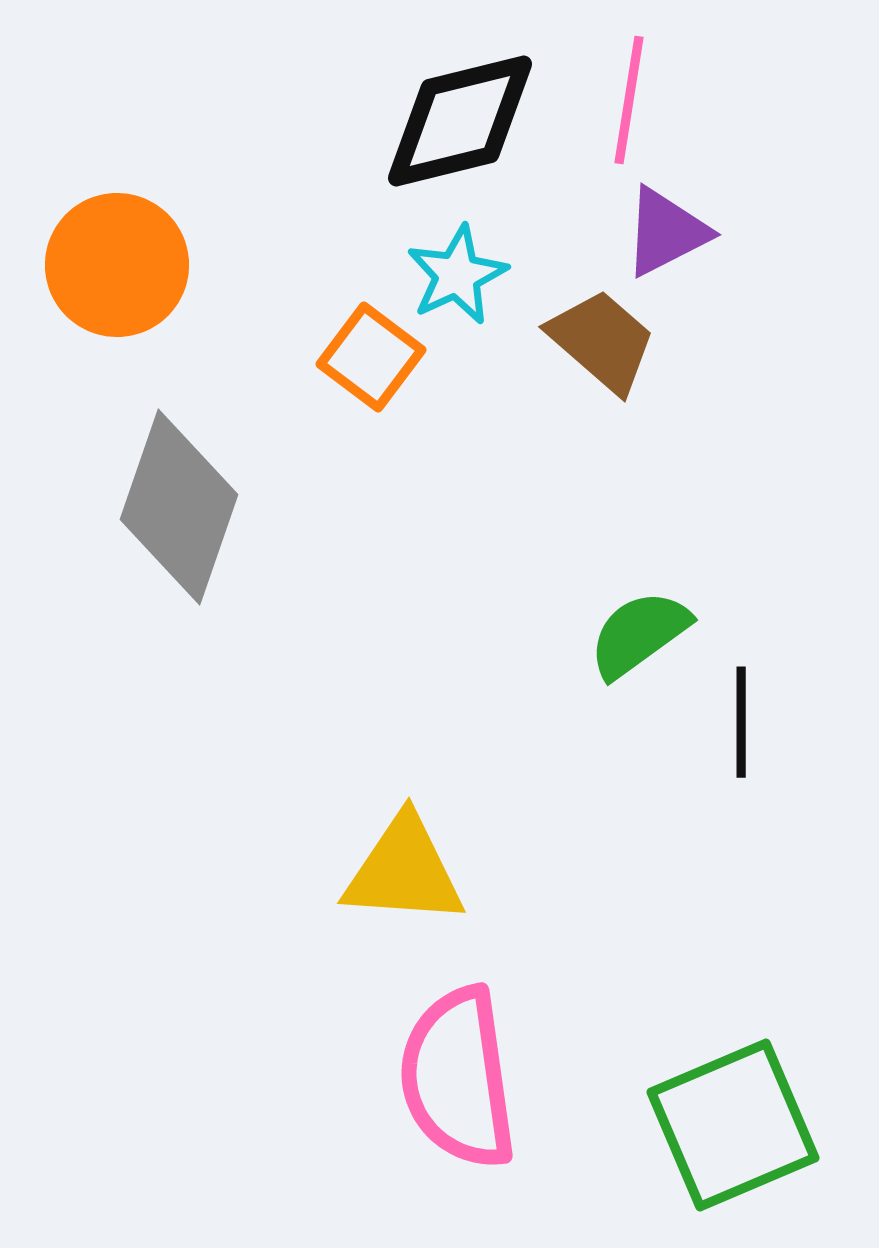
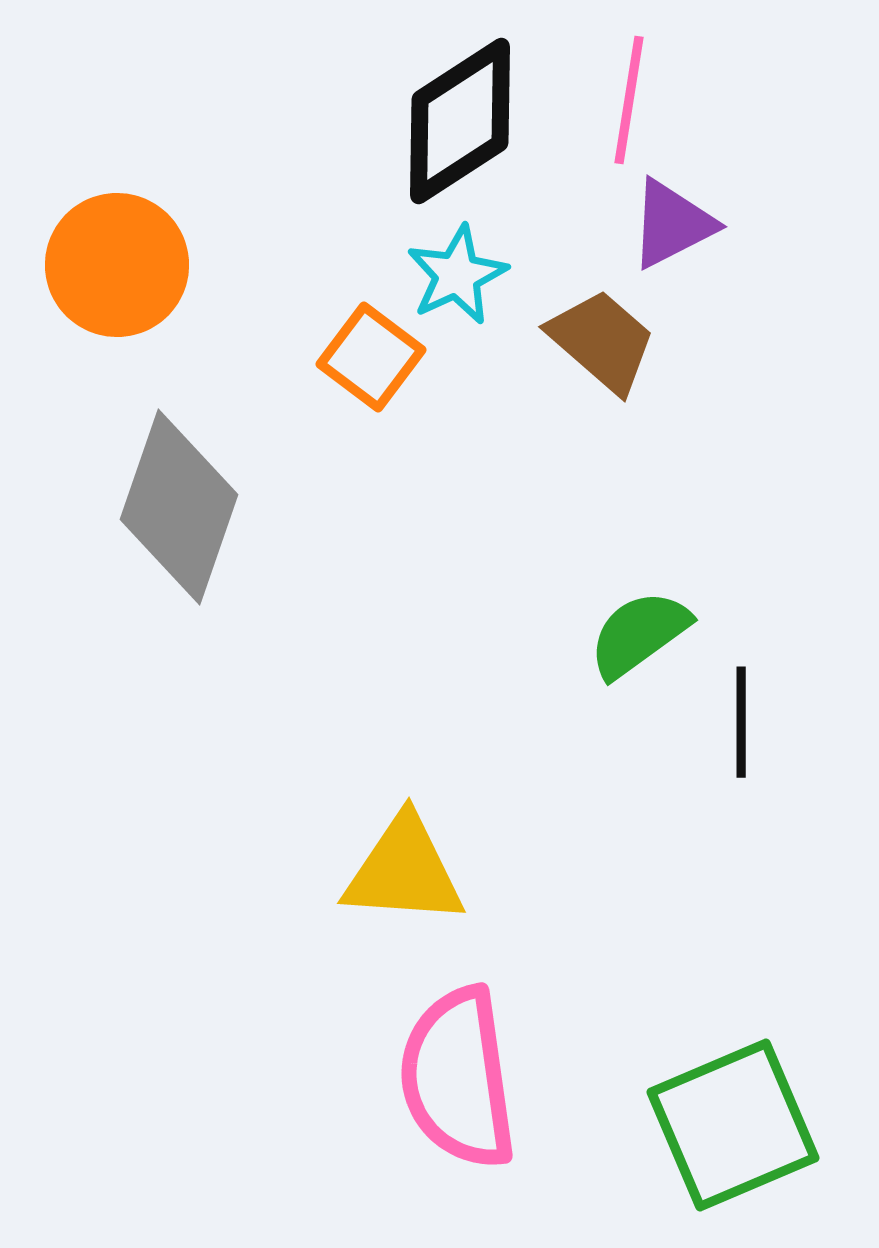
black diamond: rotated 19 degrees counterclockwise
purple triangle: moved 6 px right, 8 px up
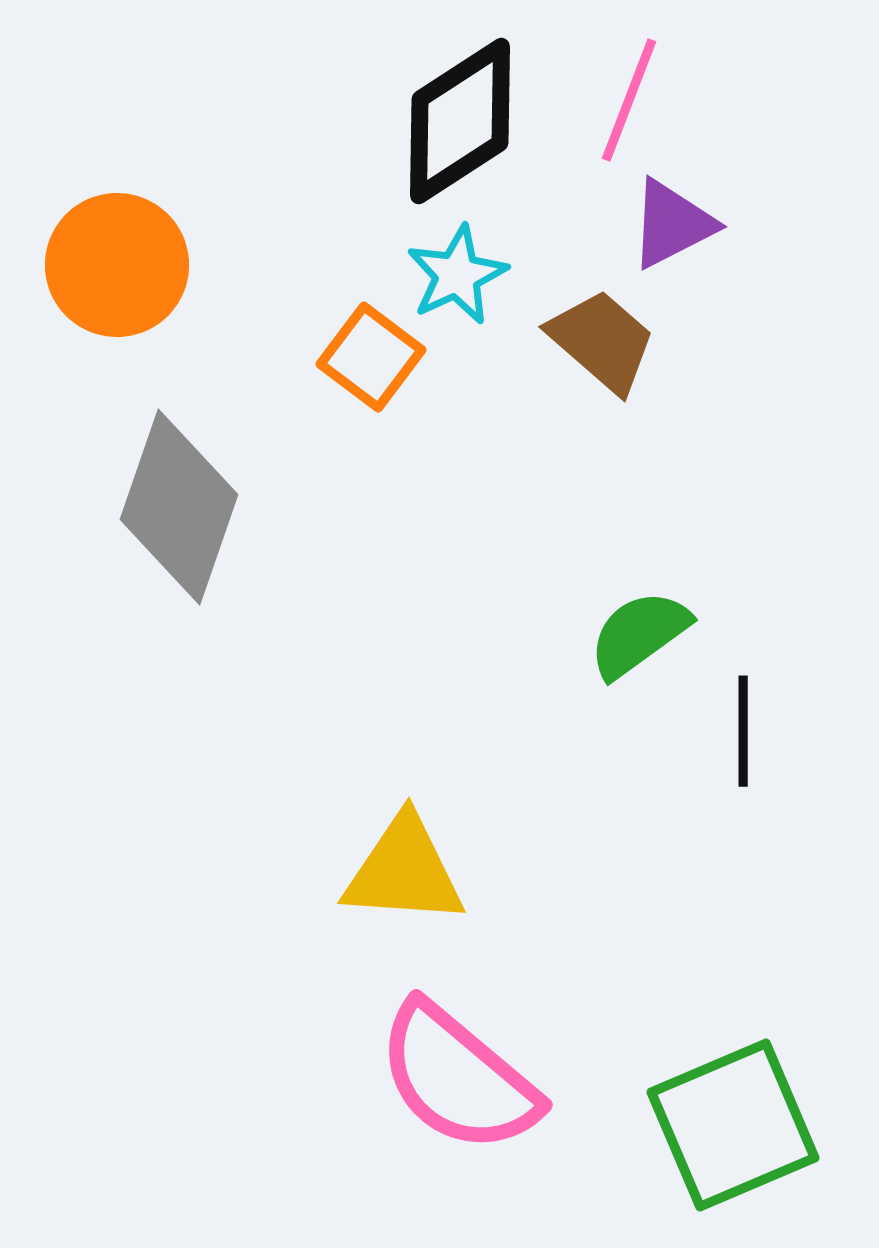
pink line: rotated 12 degrees clockwise
black line: moved 2 px right, 9 px down
pink semicircle: rotated 42 degrees counterclockwise
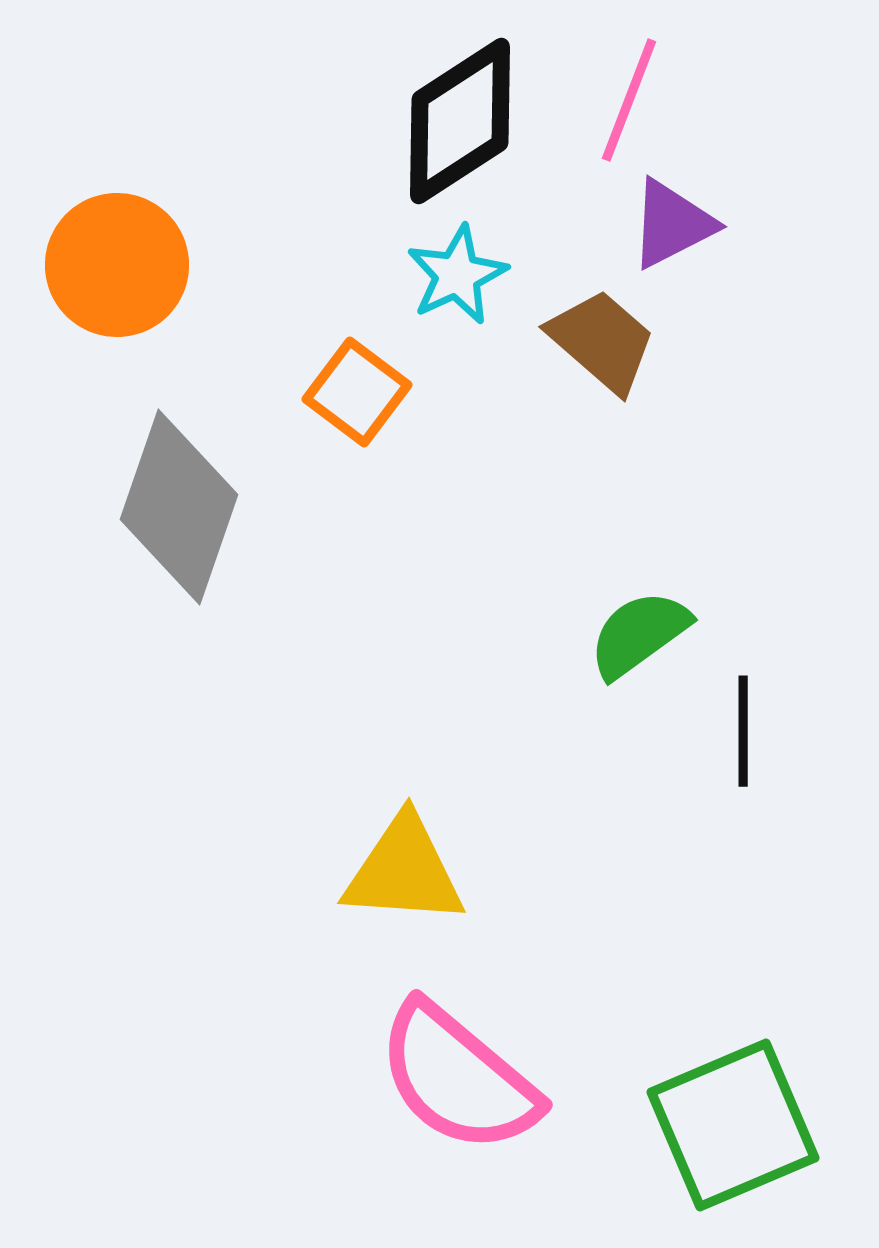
orange square: moved 14 px left, 35 px down
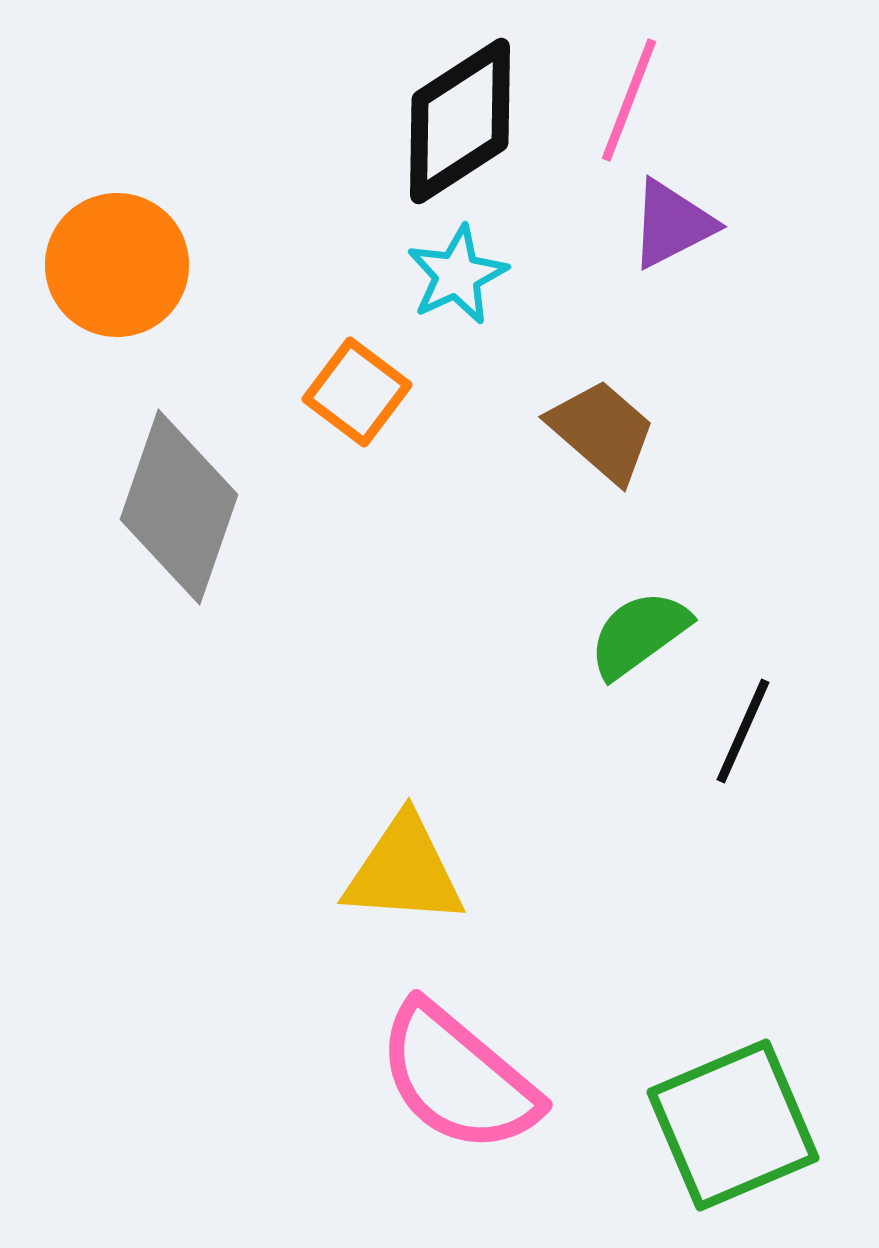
brown trapezoid: moved 90 px down
black line: rotated 24 degrees clockwise
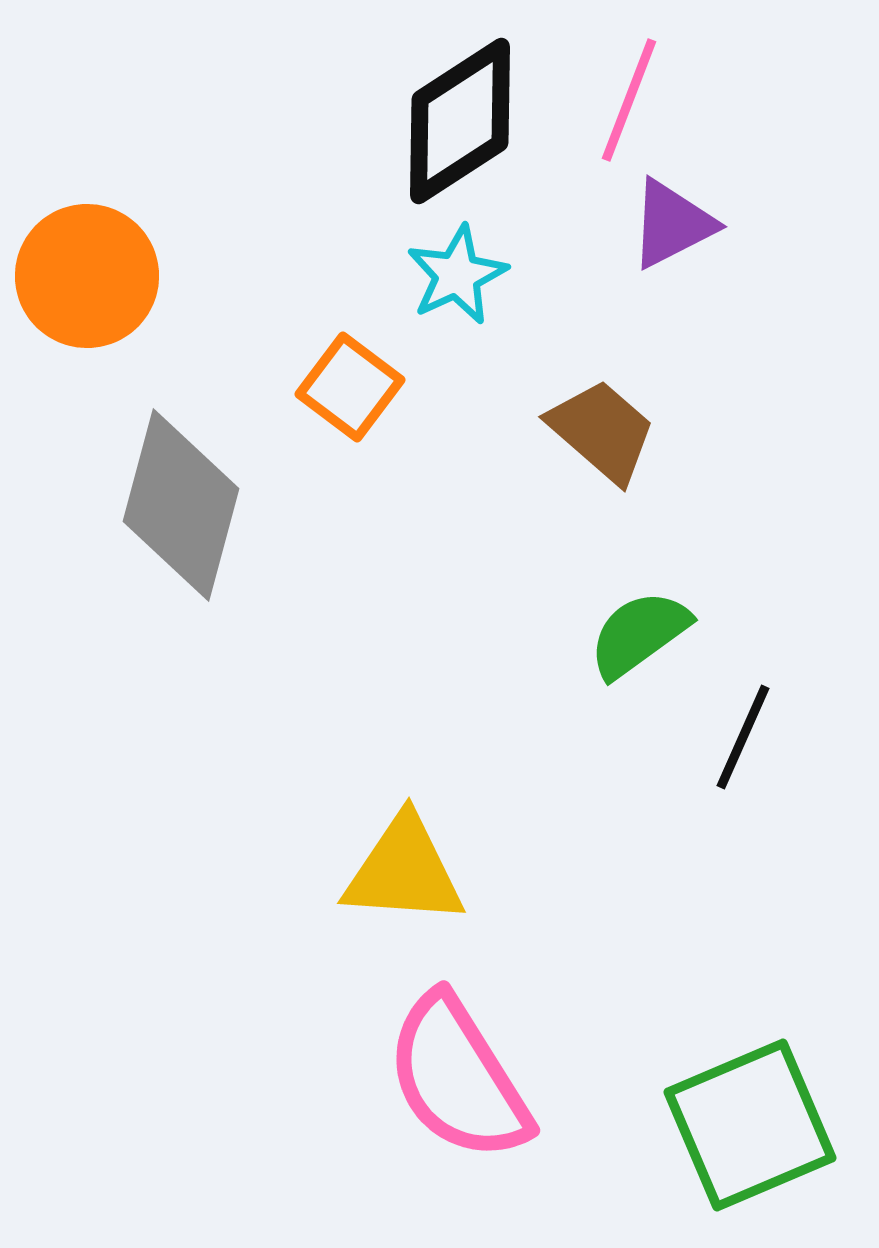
orange circle: moved 30 px left, 11 px down
orange square: moved 7 px left, 5 px up
gray diamond: moved 2 px right, 2 px up; rotated 4 degrees counterclockwise
black line: moved 6 px down
pink semicircle: rotated 18 degrees clockwise
green square: moved 17 px right
